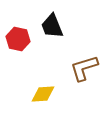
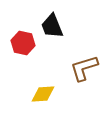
red hexagon: moved 5 px right, 4 px down
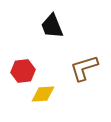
red hexagon: moved 28 px down; rotated 20 degrees counterclockwise
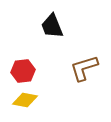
yellow diamond: moved 18 px left, 6 px down; rotated 15 degrees clockwise
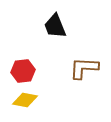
black trapezoid: moved 3 px right
brown L-shape: rotated 20 degrees clockwise
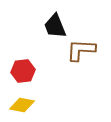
brown L-shape: moved 3 px left, 18 px up
yellow diamond: moved 3 px left, 5 px down
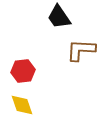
black trapezoid: moved 4 px right, 9 px up; rotated 12 degrees counterclockwise
yellow diamond: rotated 60 degrees clockwise
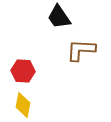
red hexagon: rotated 10 degrees clockwise
yellow diamond: moved 1 px right; rotated 30 degrees clockwise
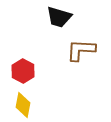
black trapezoid: rotated 40 degrees counterclockwise
red hexagon: rotated 25 degrees clockwise
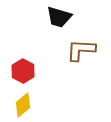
yellow diamond: rotated 40 degrees clockwise
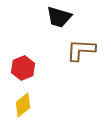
red hexagon: moved 3 px up; rotated 10 degrees clockwise
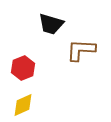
black trapezoid: moved 8 px left, 7 px down
yellow diamond: rotated 15 degrees clockwise
